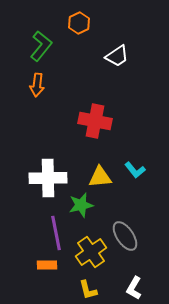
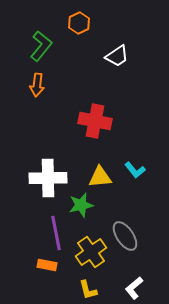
orange rectangle: rotated 12 degrees clockwise
white L-shape: rotated 20 degrees clockwise
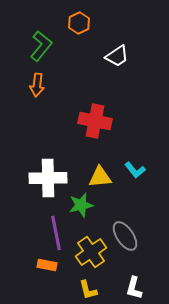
white L-shape: rotated 35 degrees counterclockwise
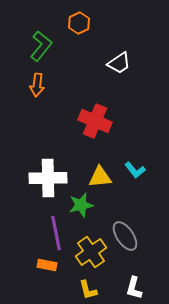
white trapezoid: moved 2 px right, 7 px down
red cross: rotated 12 degrees clockwise
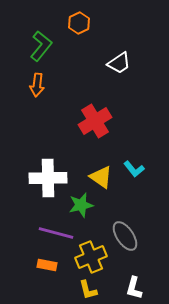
red cross: rotated 36 degrees clockwise
cyan L-shape: moved 1 px left, 1 px up
yellow triangle: moved 1 px right; rotated 40 degrees clockwise
purple line: rotated 64 degrees counterclockwise
yellow cross: moved 5 px down; rotated 12 degrees clockwise
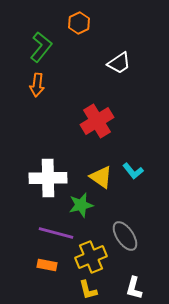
green L-shape: moved 1 px down
red cross: moved 2 px right
cyan L-shape: moved 1 px left, 2 px down
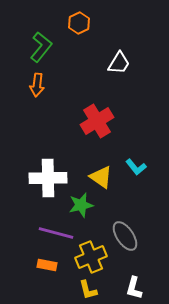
white trapezoid: rotated 25 degrees counterclockwise
cyan L-shape: moved 3 px right, 4 px up
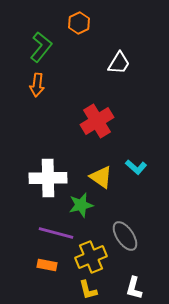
cyan L-shape: rotated 10 degrees counterclockwise
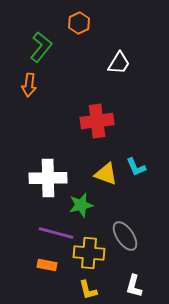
orange arrow: moved 8 px left
red cross: rotated 24 degrees clockwise
cyan L-shape: rotated 25 degrees clockwise
yellow triangle: moved 5 px right, 3 px up; rotated 15 degrees counterclockwise
yellow cross: moved 2 px left, 4 px up; rotated 28 degrees clockwise
white L-shape: moved 2 px up
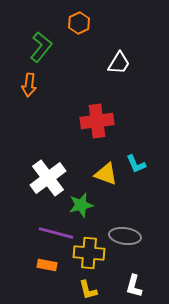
cyan L-shape: moved 3 px up
white cross: rotated 36 degrees counterclockwise
gray ellipse: rotated 48 degrees counterclockwise
